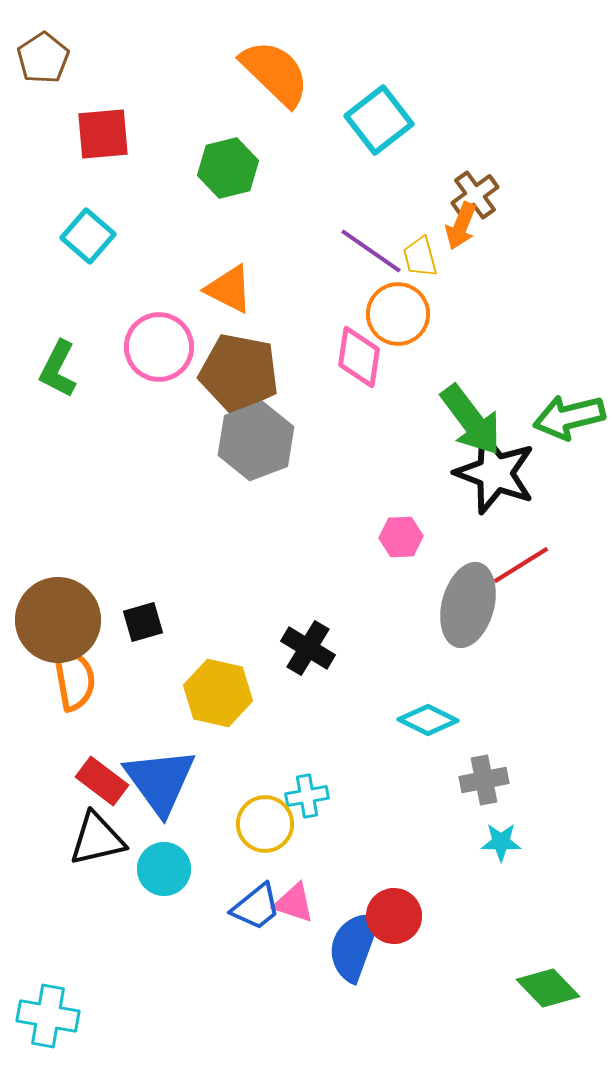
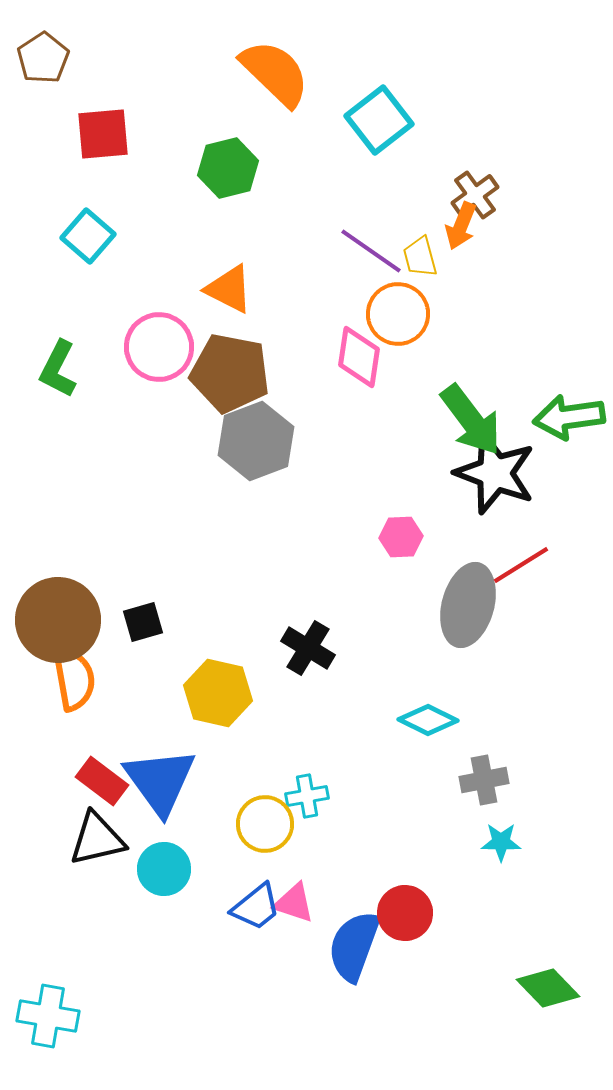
brown pentagon at (239, 373): moved 9 px left
green arrow at (569, 417): rotated 6 degrees clockwise
red circle at (394, 916): moved 11 px right, 3 px up
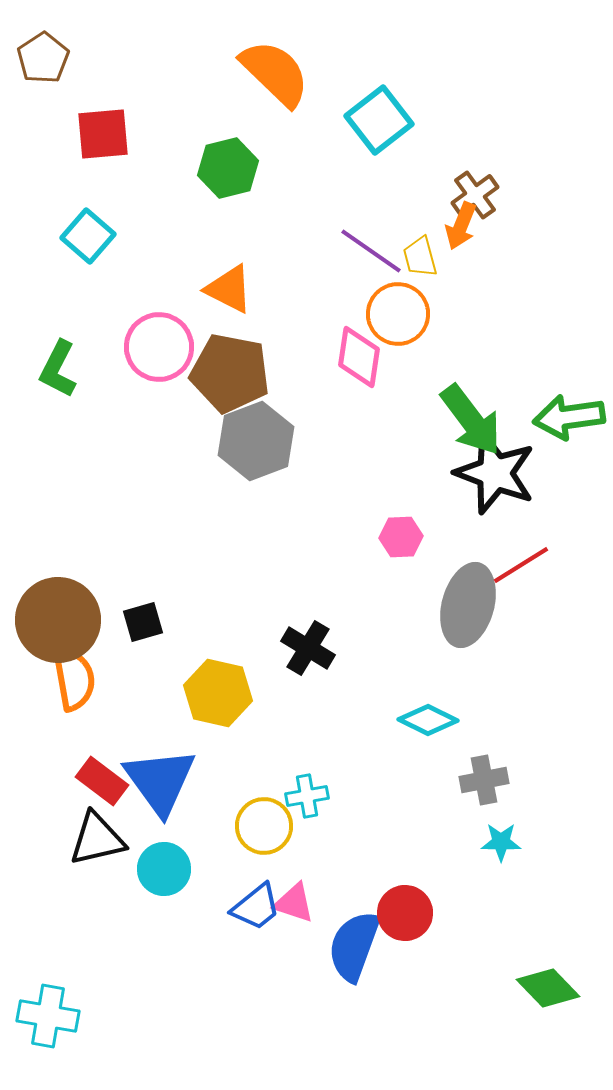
yellow circle at (265, 824): moved 1 px left, 2 px down
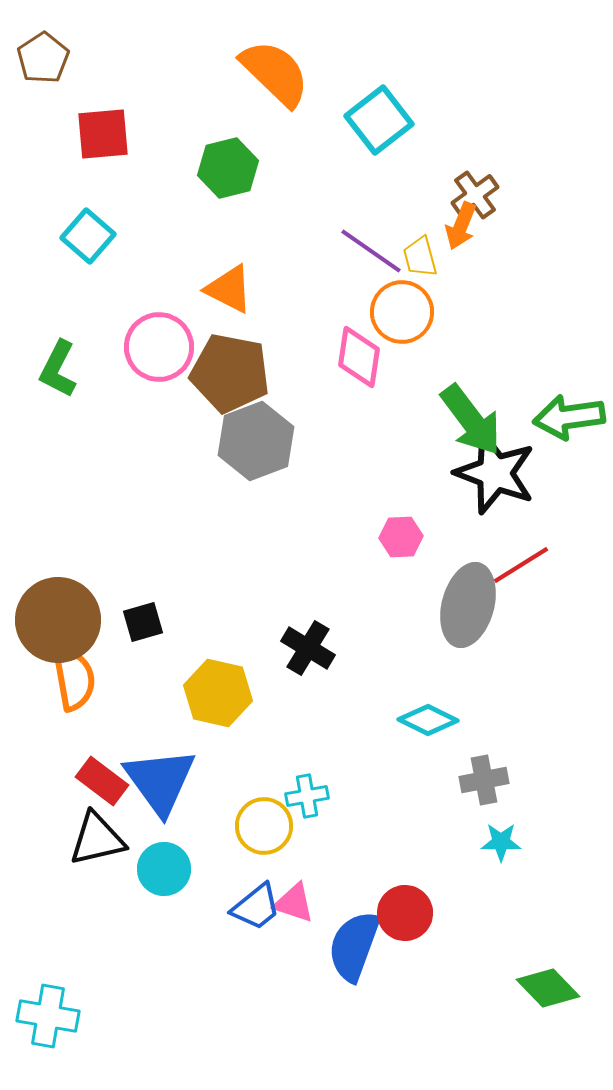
orange circle at (398, 314): moved 4 px right, 2 px up
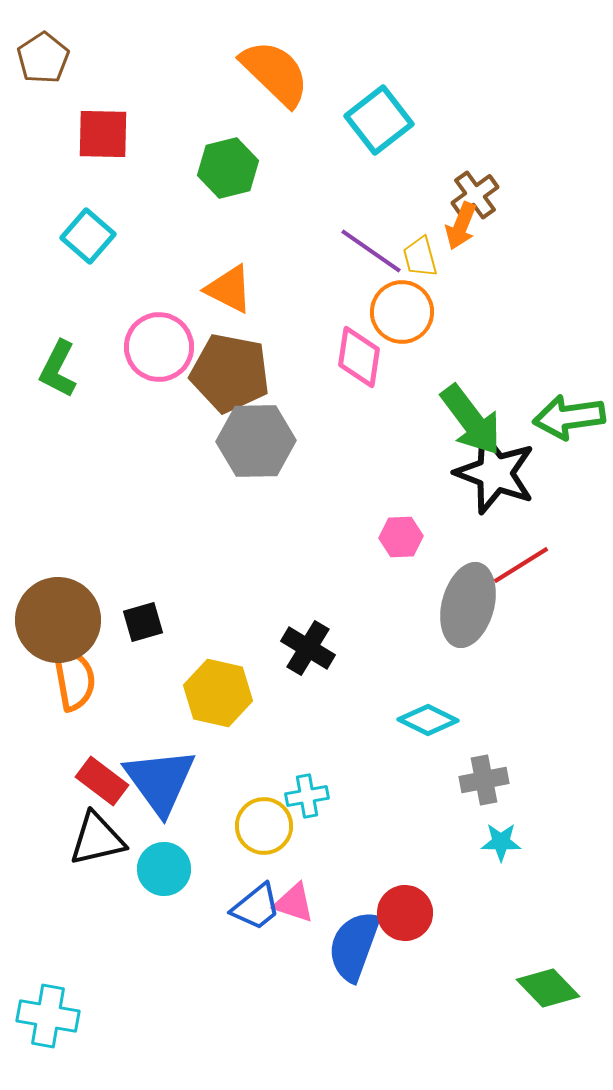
red square at (103, 134): rotated 6 degrees clockwise
gray hexagon at (256, 441): rotated 20 degrees clockwise
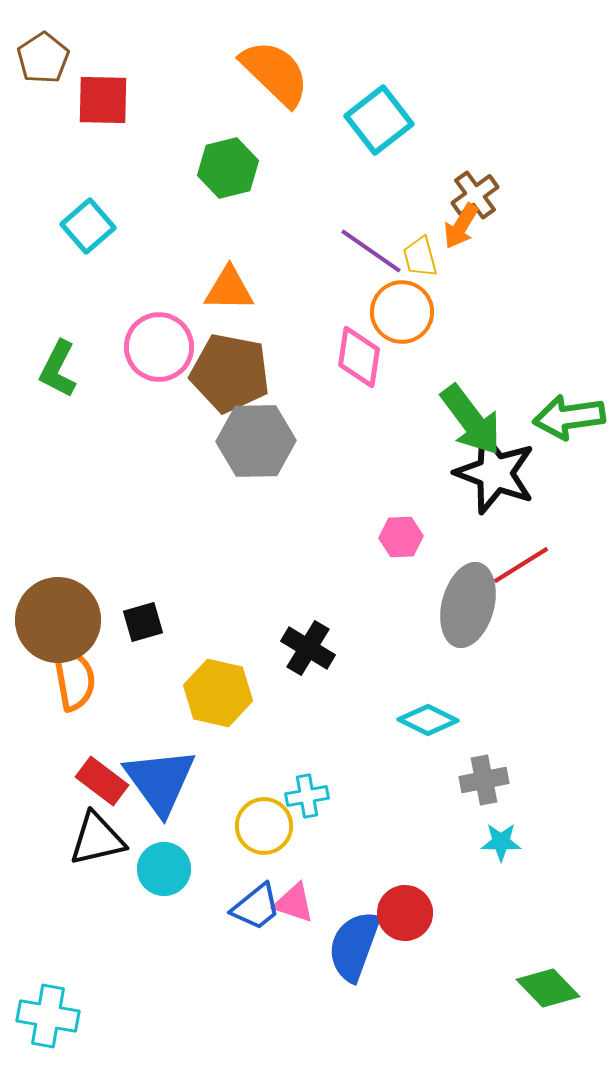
red square at (103, 134): moved 34 px up
orange arrow at (461, 226): rotated 9 degrees clockwise
cyan square at (88, 236): moved 10 px up; rotated 8 degrees clockwise
orange triangle at (229, 289): rotated 26 degrees counterclockwise
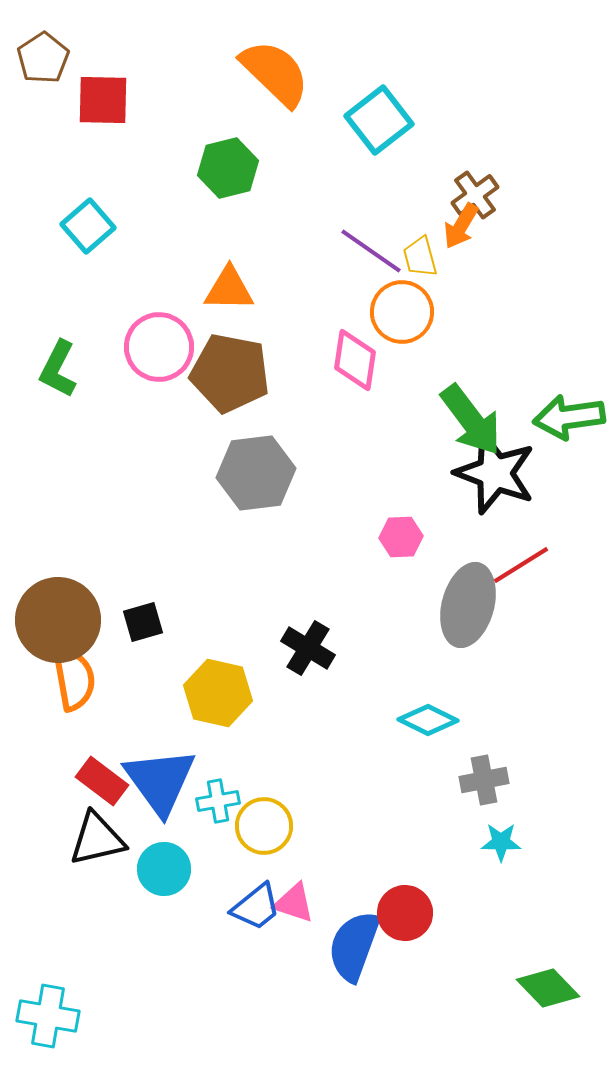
pink diamond at (359, 357): moved 4 px left, 3 px down
gray hexagon at (256, 441): moved 32 px down; rotated 6 degrees counterclockwise
cyan cross at (307, 796): moved 89 px left, 5 px down
